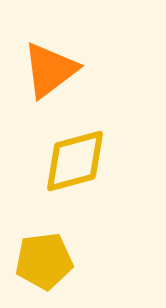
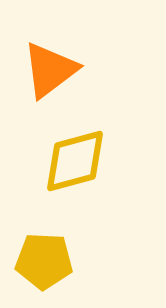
yellow pentagon: rotated 10 degrees clockwise
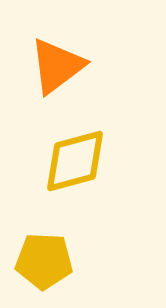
orange triangle: moved 7 px right, 4 px up
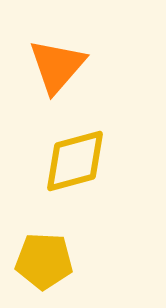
orange triangle: rotated 12 degrees counterclockwise
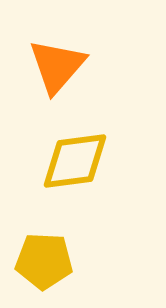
yellow diamond: rotated 8 degrees clockwise
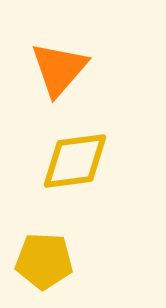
orange triangle: moved 2 px right, 3 px down
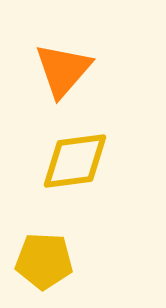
orange triangle: moved 4 px right, 1 px down
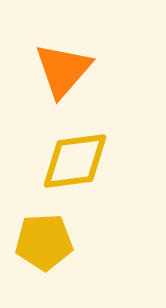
yellow pentagon: moved 19 px up; rotated 6 degrees counterclockwise
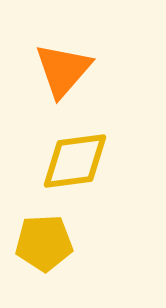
yellow pentagon: moved 1 px down
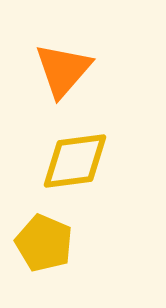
yellow pentagon: rotated 26 degrees clockwise
